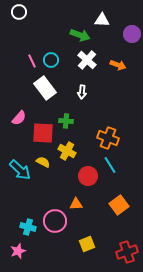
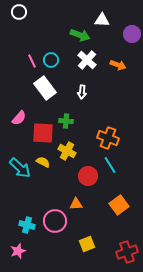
cyan arrow: moved 2 px up
cyan cross: moved 1 px left, 2 px up
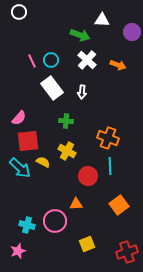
purple circle: moved 2 px up
white rectangle: moved 7 px right
red square: moved 15 px left, 8 px down; rotated 10 degrees counterclockwise
cyan line: moved 1 px down; rotated 30 degrees clockwise
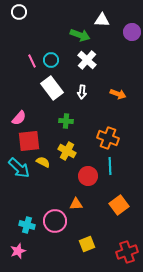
orange arrow: moved 29 px down
red square: moved 1 px right
cyan arrow: moved 1 px left
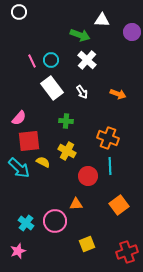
white arrow: rotated 40 degrees counterclockwise
cyan cross: moved 1 px left, 2 px up; rotated 21 degrees clockwise
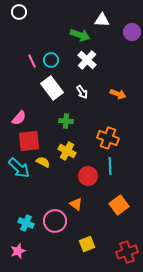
orange triangle: rotated 40 degrees clockwise
cyan cross: rotated 14 degrees counterclockwise
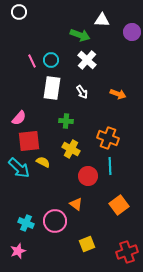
white rectangle: rotated 45 degrees clockwise
yellow cross: moved 4 px right, 2 px up
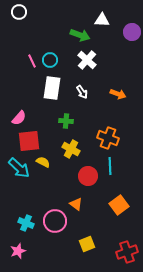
cyan circle: moved 1 px left
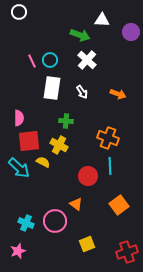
purple circle: moved 1 px left
pink semicircle: rotated 42 degrees counterclockwise
yellow cross: moved 12 px left, 4 px up
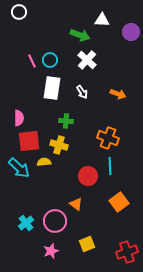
yellow cross: rotated 12 degrees counterclockwise
yellow semicircle: moved 1 px right; rotated 32 degrees counterclockwise
orange square: moved 3 px up
cyan cross: rotated 28 degrees clockwise
pink star: moved 33 px right
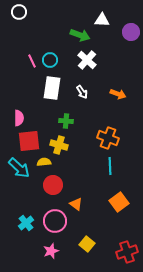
red circle: moved 35 px left, 9 px down
yellow square: rotated 28 degrees counterclockwise
